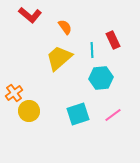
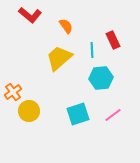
orange semicircle: moved 1 px right, 1 px up
orange cross: moved 1 px left, 1 px up
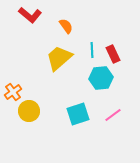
red rectangle: moved 14 px down
